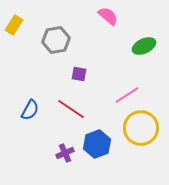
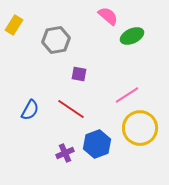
green ellipse: moved 12 px left, 10 px up
yellow circle: moved 1 px left
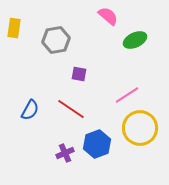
yellow rectangle: moved 3 px down; rotated 24 degrees counterclockwise
green ellipse: moved 3 px right, 4 px down
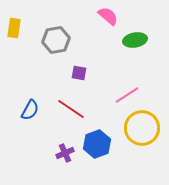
green ellipse: rotated 15 degrees clockwise
purple square: moved 1 px up
yellow circle: moved 2 px right
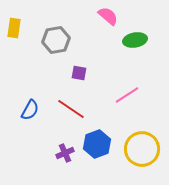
yellow circle: moved 21 px down
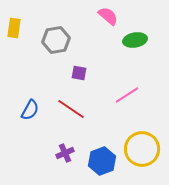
blue hexagon: moved 5 px right, 17 px down
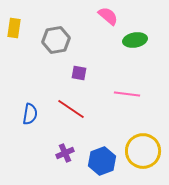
pink line: moved 1 px up; rotated 40 degrees clockwise
blue semicircle: moved 4 px down; rotated 20 degrees counterclockwise
yellow circle: moved 1 px right, 2 px down
